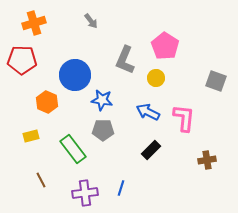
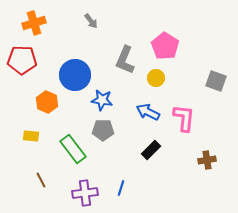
yellow rectangle: rotated 21 degrees clockwise
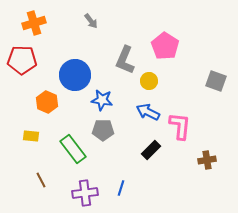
yellow circle: moved 7 px left, 3 px down
pink L-shape: moved 4 px left, 8 px down
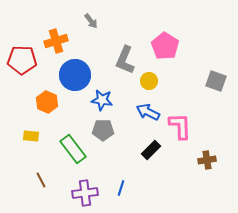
orange cross: moved 22 px right, 18 px down
pink L-shape: rotated 8 degrees counterclockwise
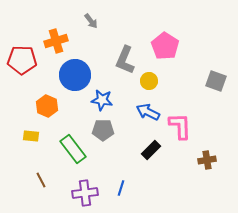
orange hexagon: moved 4 px down
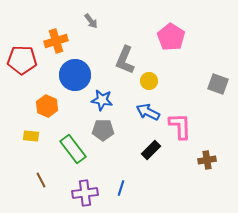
pink pentagon: moved 6 px right, 9 px up
gray square: moved 2 px right, 3 px down
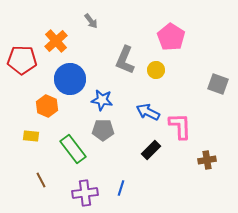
orange cross: rotated 25 degrees counterclockwise
blue circle: moved 5 px left, 4 px down
yellow circle: moved 7 px right, 11 px up
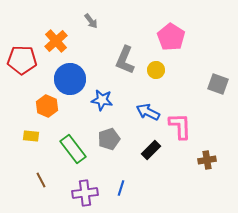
gray pentagon: moved 6 px right, 9 px down; rotated 20 degrees counterclockwise
